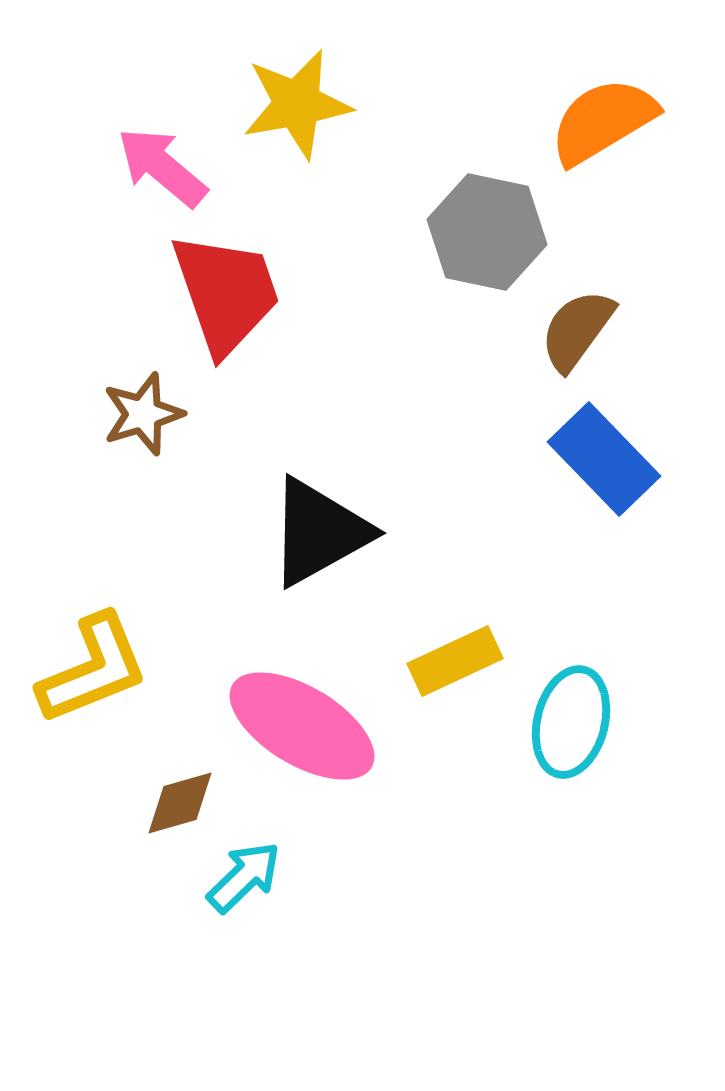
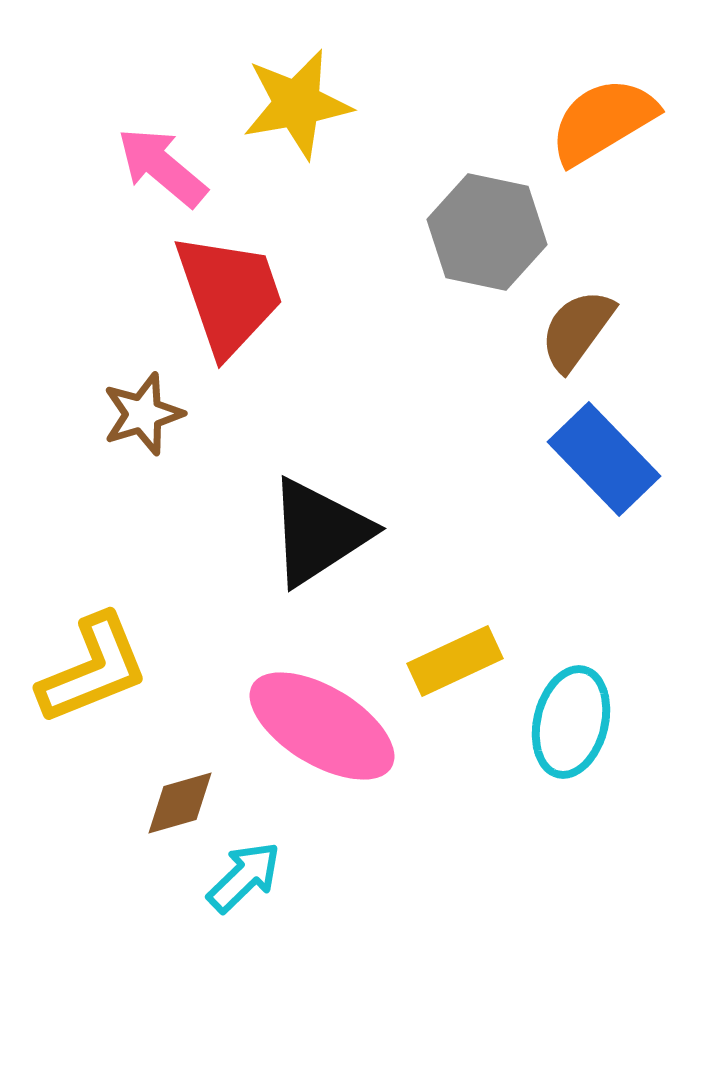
red trapezoid: moved 3 px right, 1 px down
black triangle: rotated 4 degrees counterclockwise
pink ellipse: moved 20 px right
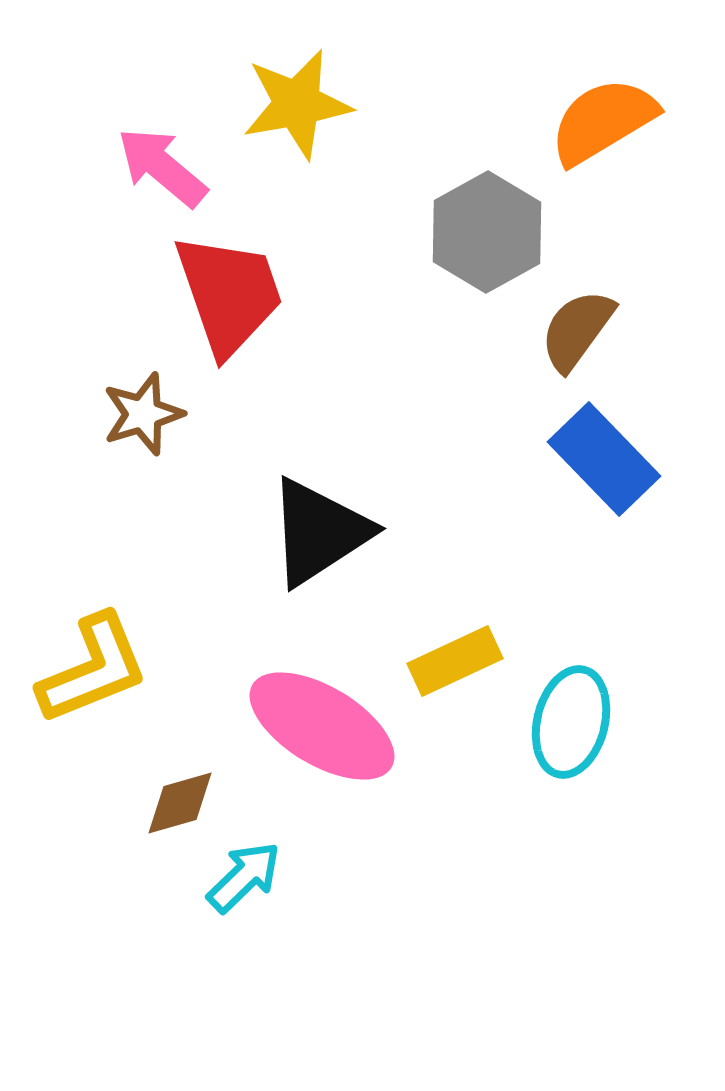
gray hexagon: rotated 19 degrees clockwise
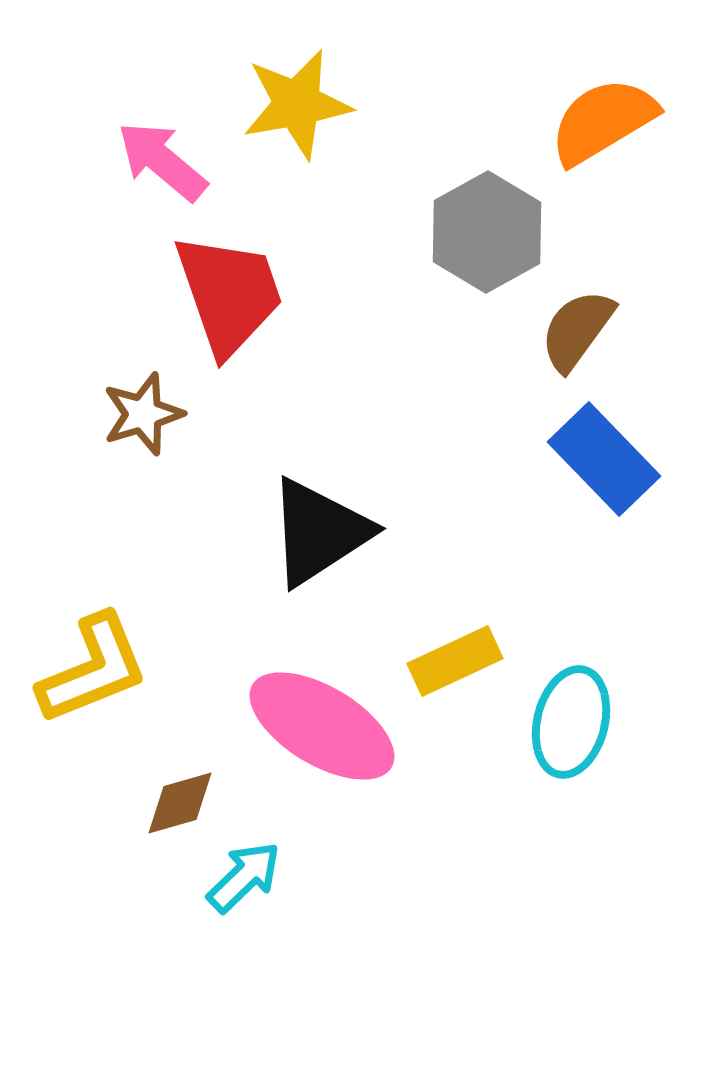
pink arrow: moved 6 px up
